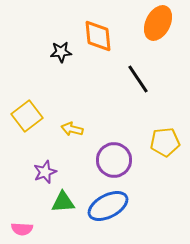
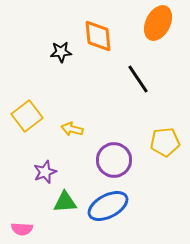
green triangle: moved 2 px right
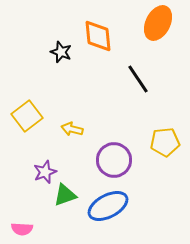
black star: rotated 25 degrees clockwise
green triangle: moved 7 px up; rotated 15 degrees counterclockwise
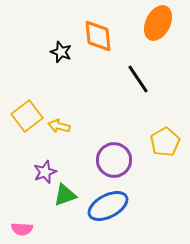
yellow arrow: moved 13 px left, 3 px up
yellow pentagon: rotated 24 degrees counterclockwise
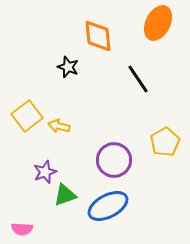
black star: moved 7 px right, 15 px down
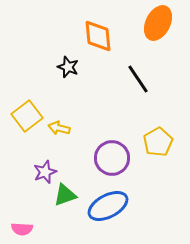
yellow arrow: moved 2 px down
yellow pentagon: moved 7 px left
purple circle: moved 2 px left, 2 px up
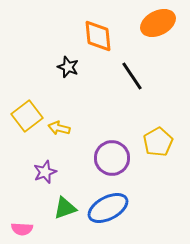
orange ellipse: rotated 36 degrees clockwise
black line: moved 6 px left, 3 px up
green triangle: moved 13 px down
blue ellipse: moved 2 px down
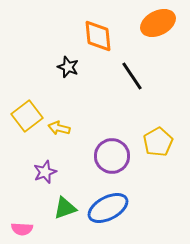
purple circle: moved 2 px up
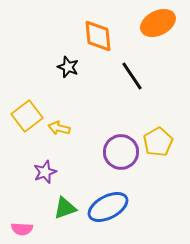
purple circle: moved 9 px right, 4 px up
blue ellipse: moved 1 px up
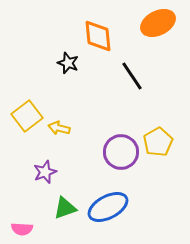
black star: moved 4 px up
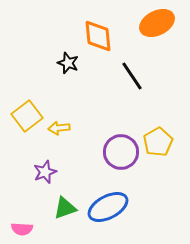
orange ellipse: moved 1 px left
yellow arrow: rotated 20 degrees counterclockwise
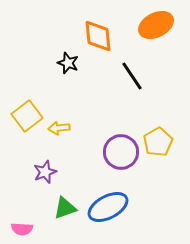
orange ellipse: moved 1 px left, 2 px down
